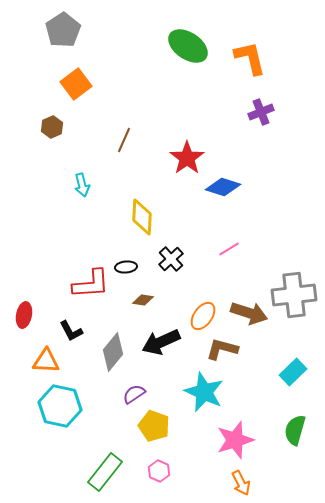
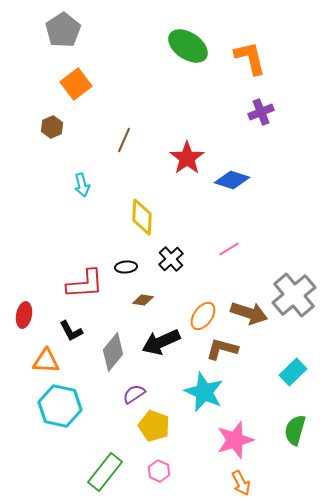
blue diamond: moved 9 px right, 7 px up
red L-shape: moved 6 px left
gray cross: rotated 33 degrees counterclockwise
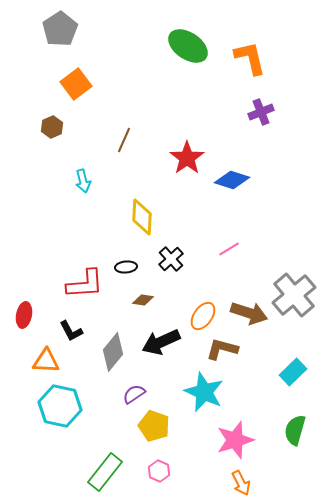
gray pentagon: moved 3 px left, 1 px up
cyan arrow: moved 1 px right, 4 px up
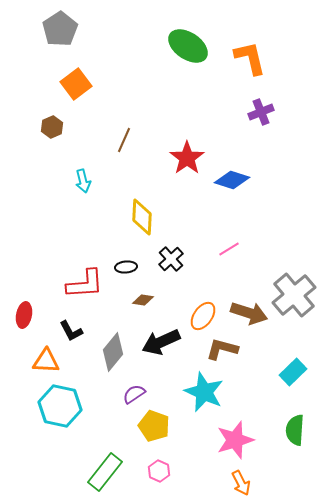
green semicircle: rotated 12 degrees counterclockwise
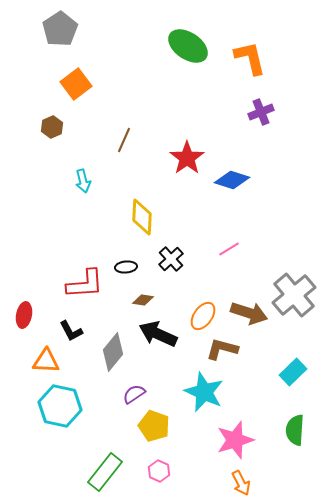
black arrow: moved 3 px left, 8 px up; rotated 48 degrees clockwise
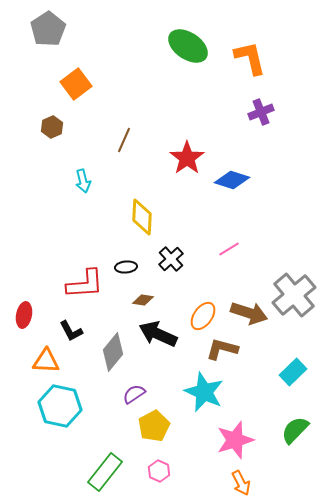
gray pentagon: moved 12 px left
yellow pentagon: rotated 24 degrees clockwise
green semicircle: rotated 40 degrees clockwise
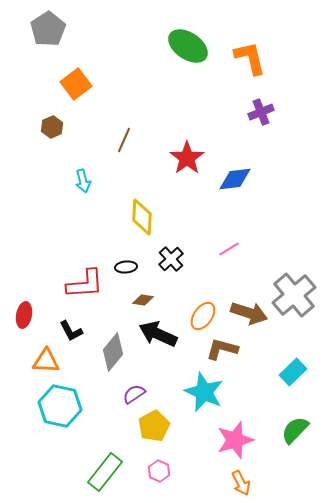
blue diamond: moved 3 px right, 1 px up; rotated 24 degrees counterclockwise
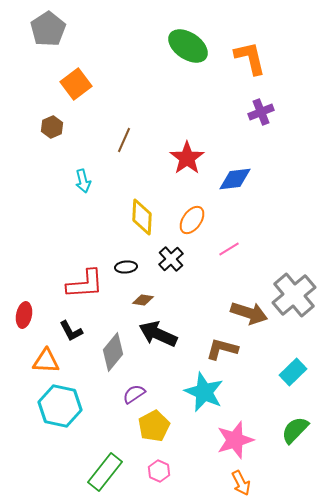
orange ellipse: moved 11 px left, 96 px up
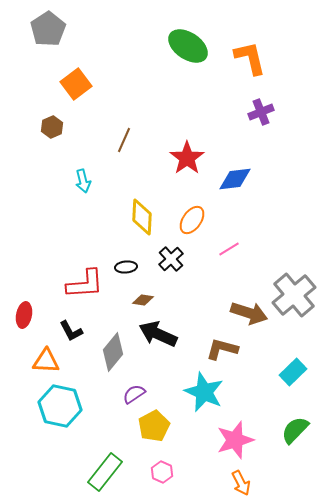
pink hexagon: moved 3 px right, 1 px down
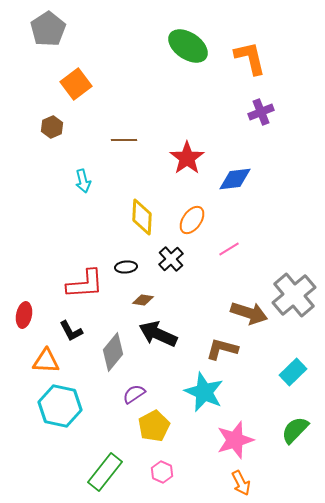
brown line: rotated 65 degrees clockwise
